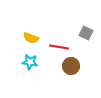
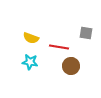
gray square: rotated 16 degrees counterclockwise
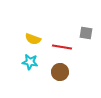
yellow semicircle: moved 2 px right, 1 px down
red line: moved 3 px right
brown circle: moved 11 px left, 6 px down
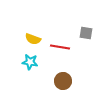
red line: moved 2 px left
brown circle: moved 3 px right, 9 px down
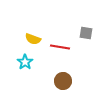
cyan star: moved 5 px left; rotated 28 degrees clockwise
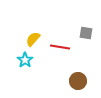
yellow semicircle: rotated 112 degrees clockwise
cyan star: moved 2 px up
brown circle: moved 15 px right
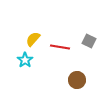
gray square: moved 3 px right, 8 px down; rotated 16 degrees clockwise
brown circle: moved 1 px left, 1 px up
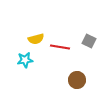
yellow semicircle: moved 3 px right; rotated 147 degrees counterclockwise
cyan star: rotated 28 degrees clockwise
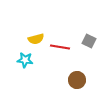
cyan star: rotated 14 degrees clockwise
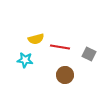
gray square: moved 13 px down
brown circle: moved 12 px left, 5 px up
